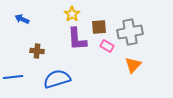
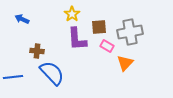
orange triangle: moved 8 px left, 2 px up
blue semicircle: moved 5 px left, 6 px up; rotated 64 degrees clockwise
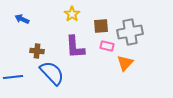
brown square: moved 2 px right, 1 px up
purple L-shape: moved 2 px left, 8 px down
pink rectangle: rotated 16 degrees counterclockwise
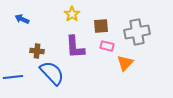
gray cross: moved 7 px right
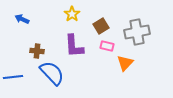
brown square: rotated 28 degrees counterclockwise
purple L-shape: moved 1 px left, 1 px up
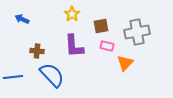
brown square: rotated 21 degrees clockwise
blue semicircle: moved 2 px down
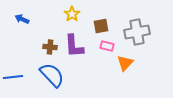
brown cross: moved 13 px right, 4 px up
